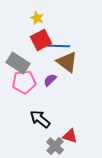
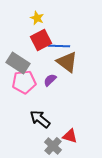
gray cross: moved 2 px left
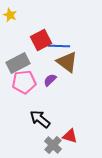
yellow star: moved 27 px left, 3 px up
gray rectangle: rotated 60 degrees counterclockwise
gray cross: moved 1 px up
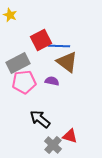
purple semicircle: moved 2 px right, 1 px down; rotated 56 degrees clockwise
